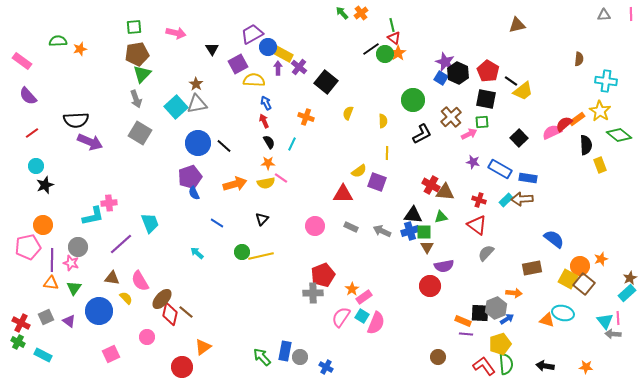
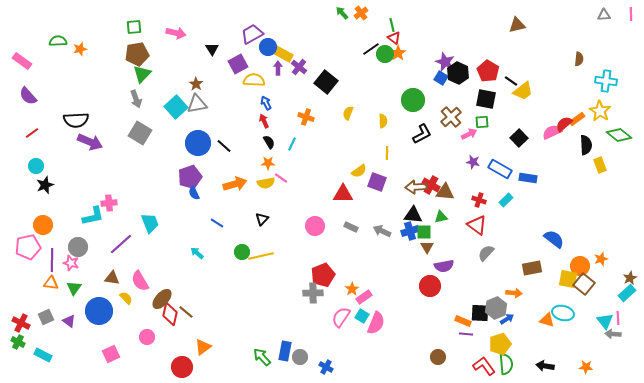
brown arrow at (522, 199): moved 106 px left, 12 px up
yellow square at (568, 279): rotated 18 degrees counterclockwise
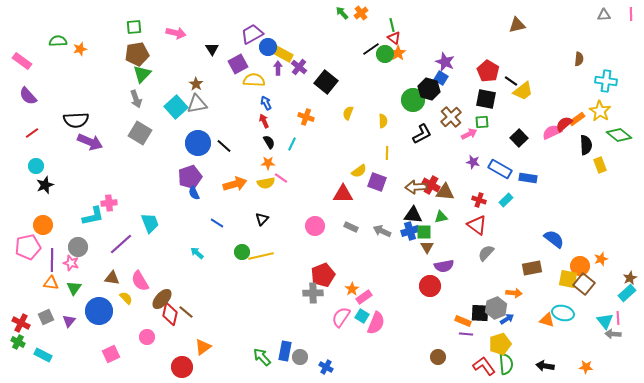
black hexagon at (458, 73): moved 29 px left, 16 px down; rotated 10 degrees counterclockwise
purple triangle at (69, 321): rotated 32 degrees clockwise
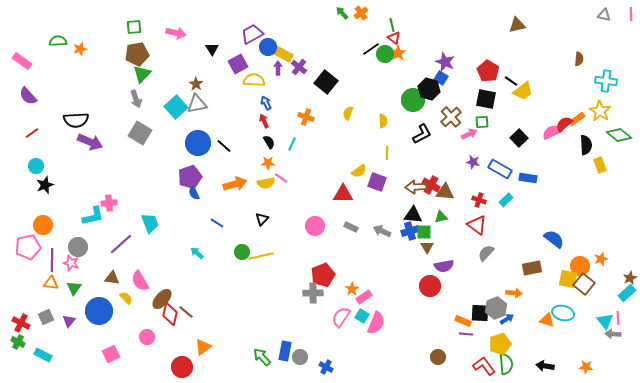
gray triangle at (604, 15): rotated 16 degrees clockwise
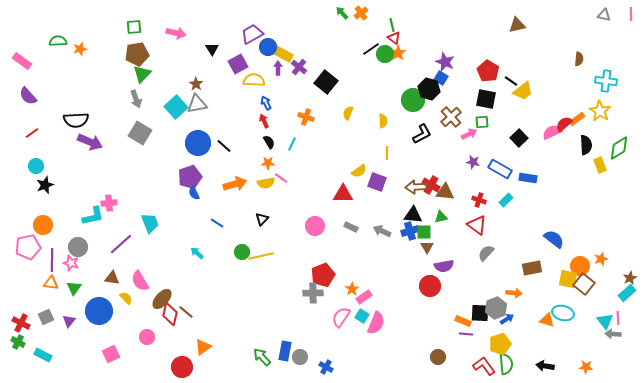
green diamond at (619, 135): moved 13 px down; rotated 70 degrees counterclockwise
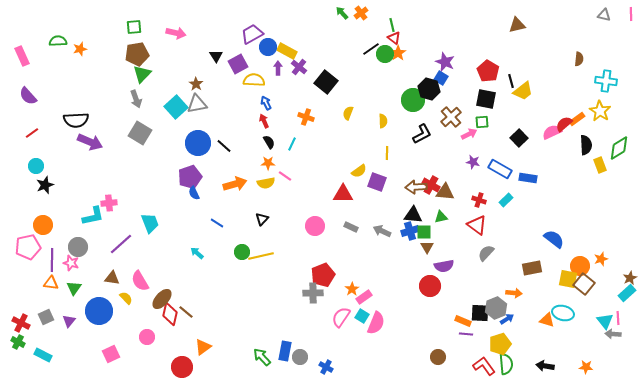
black triangle at (212, 49): moved 4 px right, 7 px down
yellow rectangle at (283, 54): moved 4 px right, 3 px up
pink rectangle at (22, 61): moved 5 px up; rotated 30 degrees clockwise
black line at (511, 81): rotated 40 degrees clockwise
pink line at (281, 178): moved 4 px right, 2 px up
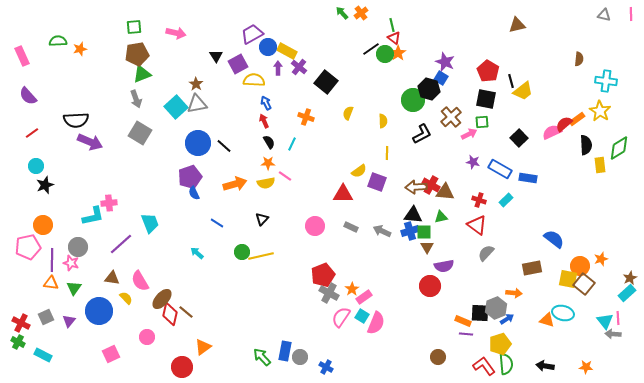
green triangle at (142, 74): rotated 24 degrees clockwise
yellow rectangle at (600, 165): rotated 14 degrees clockwise
gray cross at (313, 293): moved 16 px right; rotated 30 degrees clockwise
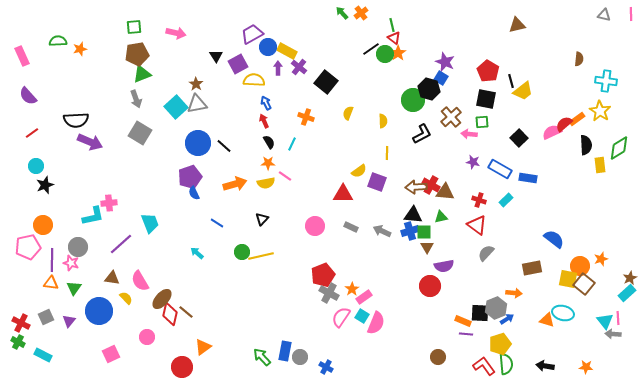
pink arrow at (469, 134): rotated 147 degrees counterclockwise
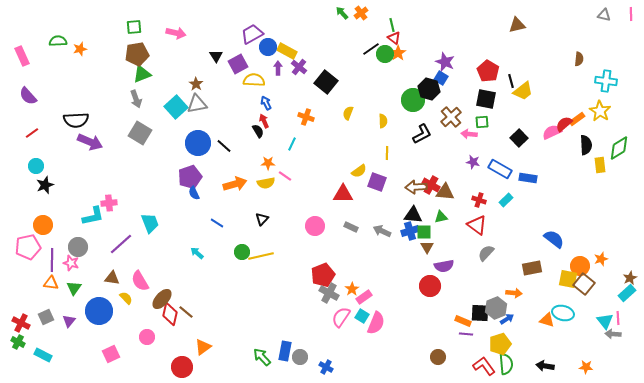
black semicircle at (269, 142): moved 11 px left, 11 px up
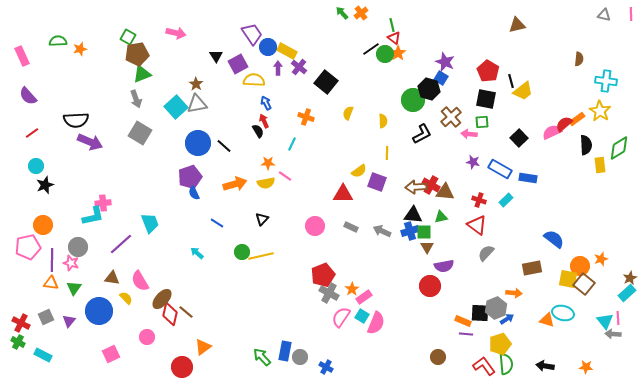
green square at (134, 27): moved 6 px left, 10 px down; rotated 35 degrees clockwise
purple trapezoid at (252, 34): rotated 85 degrees clockwise
pink cross at (109, 203): moved 6 px left
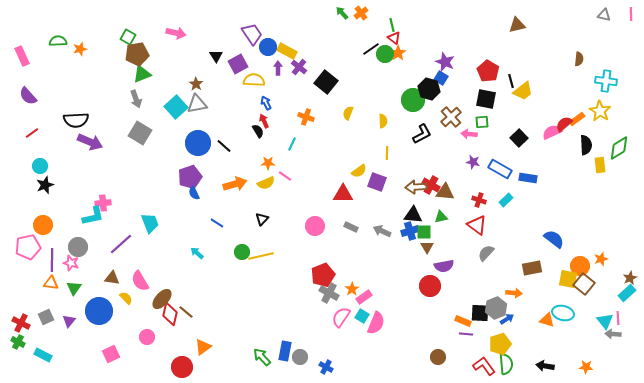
cyan circle at (36, 166): moved 4 px right
yellow semicircle at (266, 183): rotated 12 degrees counterclockwise
